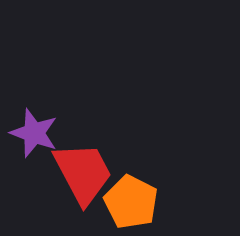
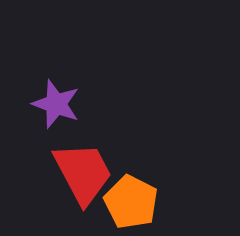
purple star: moved 22 px right, 29 px up
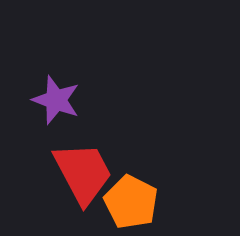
purple star: moved 4 px up
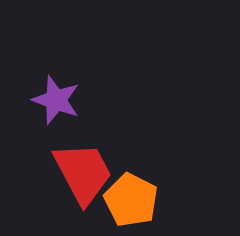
orange pentagon: moved 2 px up
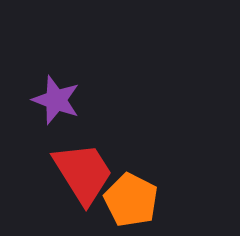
red trapezoid: rotated 4 degrees counterclockwise
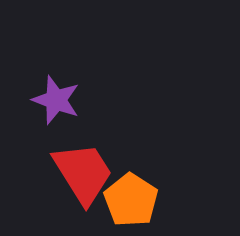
orange pentagon: rotated 6 degrees clockwise
